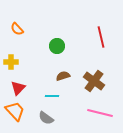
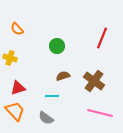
red line: moved 1 px right, 1 px down; rotated 35 degrees clockwise
yellow cross: moved 1 px left, 4 px up; rotated 16 degrees clockwise
red triangle: rotated 28 degrees clockwise
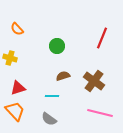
gray semicircle: moved 3 px right, 1 px down
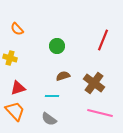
red line: moved 1 px right, 2 px down
brown cross: moved 2 px down
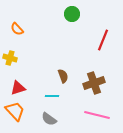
green circle: moved 15 px right, 32 px up
brown semicircle: rotated 88 degrees clockwise
brown cross: rotated 35 degrees clockwise
pink line: moved 3 px left, 2 px down
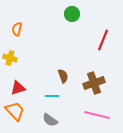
orange semicircle: rotated 56 degrees clockwise
gray semicircle: moved 1 px right, 1 px down
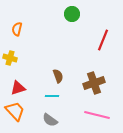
brown semicircle: moved 5 px left
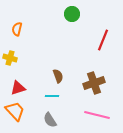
gray semicircle: rotated 21 degrees clockwise
